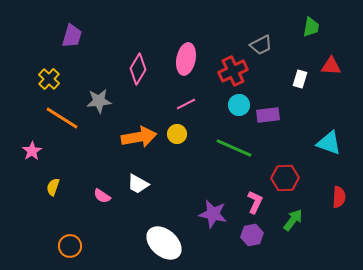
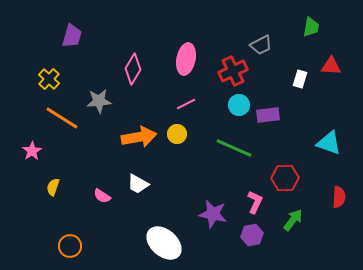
pink diamond: moved 5 px left
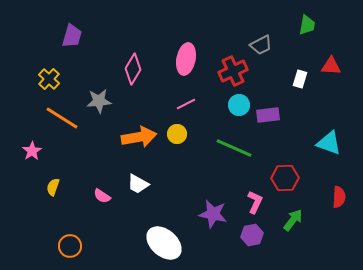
green trapezoid: moved 4 px left, 2 px up
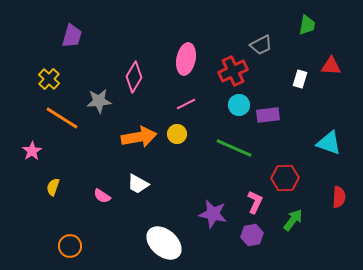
pink diamond: moved 1 px right, 8 px down
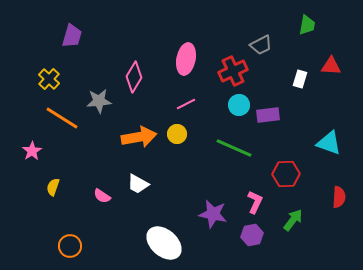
red hexagon: moved 1 px right, 4 px up
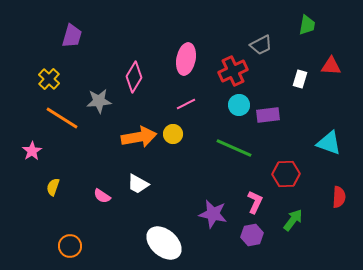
yellow circle: moved 4 px left
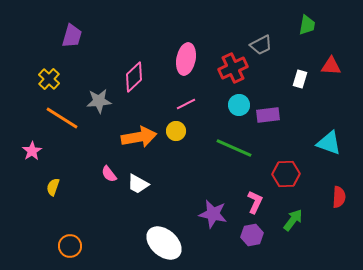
red cross: moved 3 px up
pink diamond: rotated 16 degrees clockwise
yellow circle: moved 3 px right, 3 px up
pink semicircle: moved 7 px right, 22 px up; rotated 18 degrees clockwise
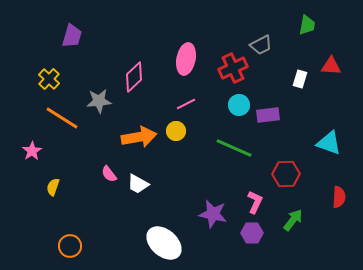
purple hexagon: moved 2 px up; rotated 10 degrees clockwise
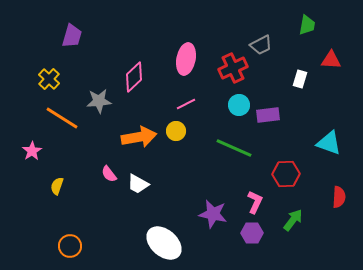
red triangle: moved 6 px up
yellow semicircle: moved 4 px right, 1 px up
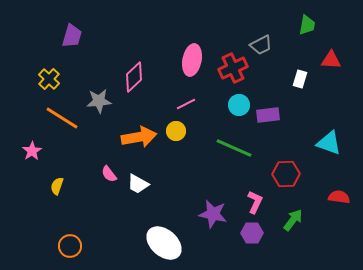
pink ellipse: moved 6 px right, 1 px down
red semicircle: rotated 85 degrees counterclockwise
